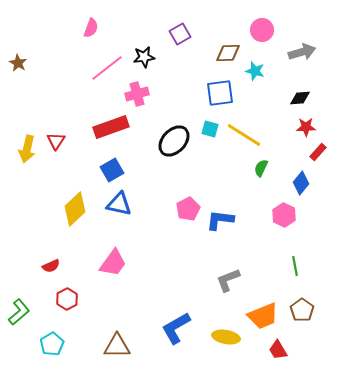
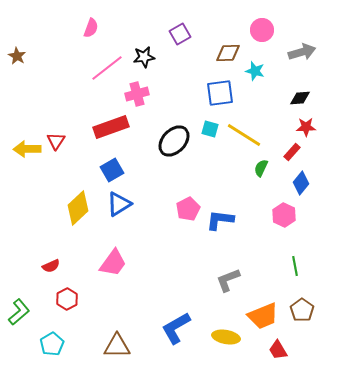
brown star at (18, 63): moved 1 px left, 7 px up
yellow arrow at (27, 149): rotated 76 degrees clockwise
red rectangle at (318, 152): moved 26 px left
blue triangle at (119, 204): rotated 44 degrees counterclockwise
yellow diamond at (75, 209): moved 3 px right, 1 px up
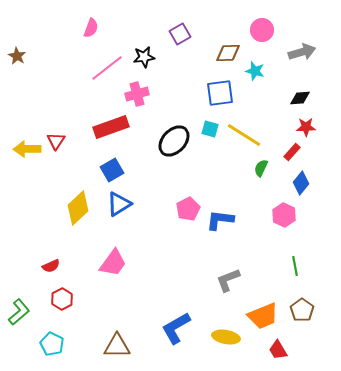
red hexagon at (67, 299): moved 5 px left
cyan pentagon at (52, 344): rotated 15 degrees counterclockwise
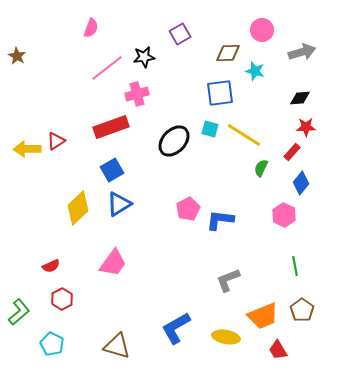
red triangle at (56, 141): rotated 24 degrees clockwise
brown triangle at (117, 346): rotated 16 degrees clockwise
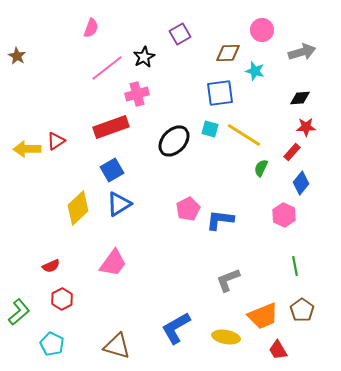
black star at (144, 57): rotated 20 degrees counterclockwise
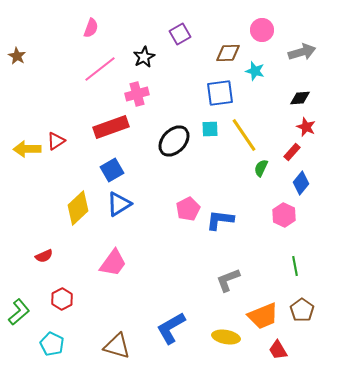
pink line at (107, 68): moved 7 px left, 1 px down
red star at (306, 127): rotated 24 degrees clockwise
cyan square at (210, 129): rotated 18 degrees counterclockwise
yellow line at (244, 135): rotated 24 degrees clockwise
red semicircle at (51, 266): moved 7 px left, 10 px up
blue L-shape at (176, 328): moved 5 px left
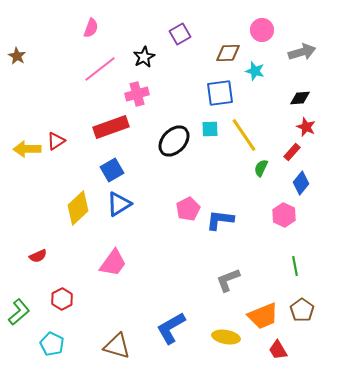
red semicircle at (44, 256): moved 6 px left
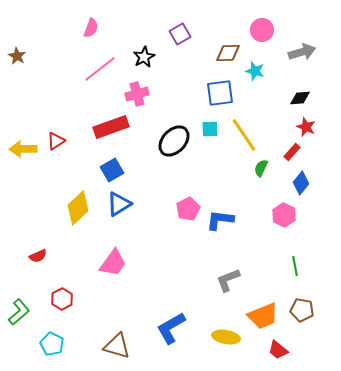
yellow arrow at (27, 149): moved 4 px left
brown pentagon at (302, 310): rotated 25 degrees counterclockwise
red trapezoid at (278, 350): rotated 20 degrees counterclockwise
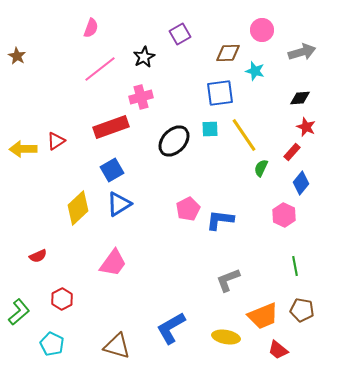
pink cross at (137, 94): moved 4 px right, 3 px down
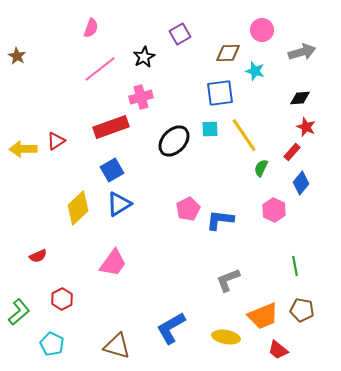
pink hexagon at (284, 215): moved 10 px left, 5 px up
